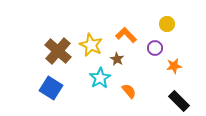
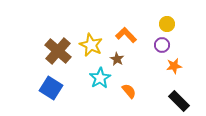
purple circle: moved 7 px right, 3 px up
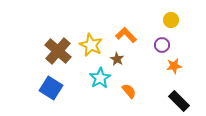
yellow circle: moved 4 px right, 4 px up
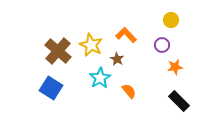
orange star: moved 1 px right, 1 px down
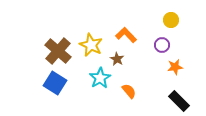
blue square: moved 4 px right, 5 px up
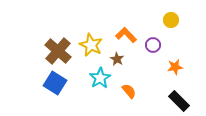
purple circle: moved 9 px left
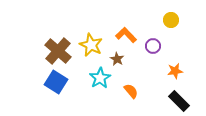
purple circle: moved 1 px down
orange star: moved 4 px down
blue square: moved 1 px right, 1 px up
orange semicircle: moved 2 px right
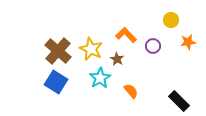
yellow star: moved 4 px down
orange star: moved 13 px right, 29 px up
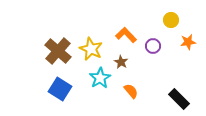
brown star: moved 4 px right, 3 px down
blue square: moved 4 px right, 7 px down
black rectangle: moved 2 px up
